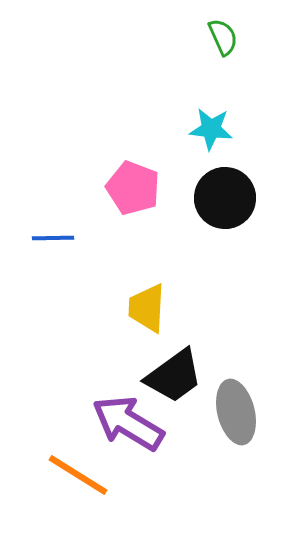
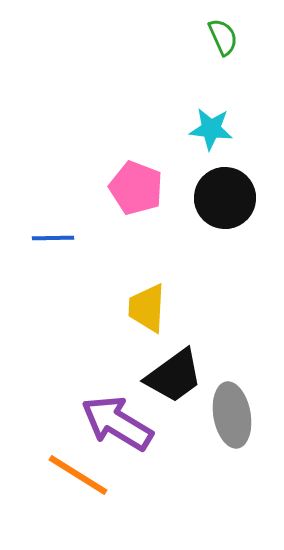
pink pentagon: moved 3 px right
gray ellipse: moved 4 px left, 3 px down; rotated 4 degrees clockwise
purple arrow: moved 11 px left
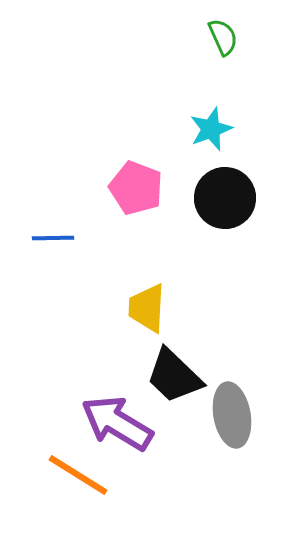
cyan star: rotated 27 degrees counterclockwise
black trapezoid: rotated 80 degrees clockwise
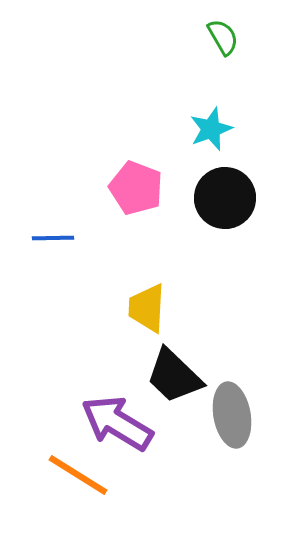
green semicircle: rotated 6 degrees counterclockwise
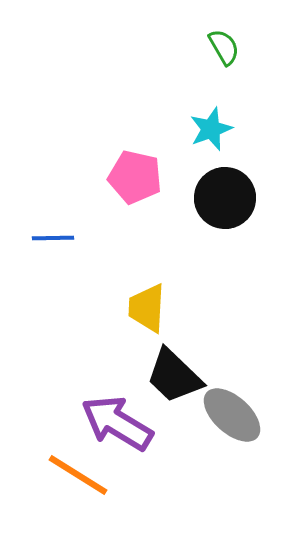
green semicircle: moved 1 px right, 10 px down
pink pentagon: moved 1 px left, 11 px up; rotated 8 degrees counterclockwise
gray ellipse: rotated 38 degrees counterclockwise
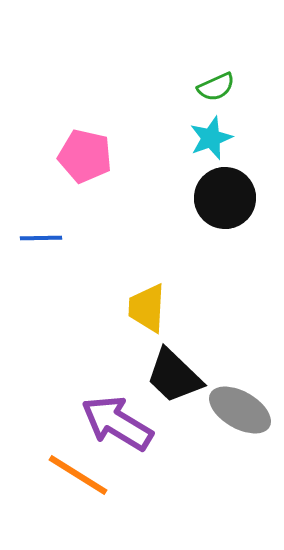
green semicircle: moved 8 px left, 40 px down; rotated 96 degrees clockwise
cyan star: moved 9 px down
pink pentagon: moved 50 px left, 21 px up
blue line: moved 12 px left
gray ellipse: moved 8 px right, 5 px up; rotated 12 degrees counterclockwise
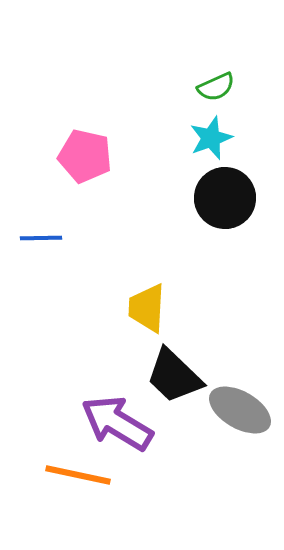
orange line: rotated 20 degrees counterclockwise
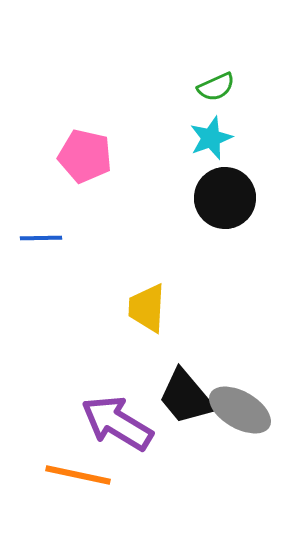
black trapezoid: moved 12 px right, 21 px down; rotated 6 degrees clockwise
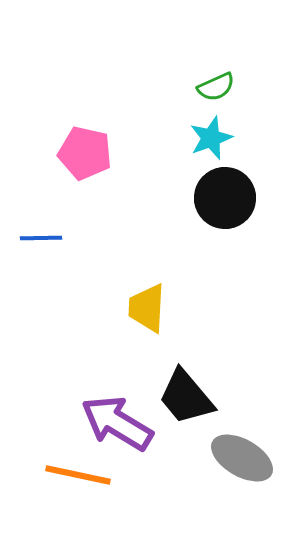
pink pentagon: moved 3 px up
gray ellipse: moved 2 px right, 48 px down
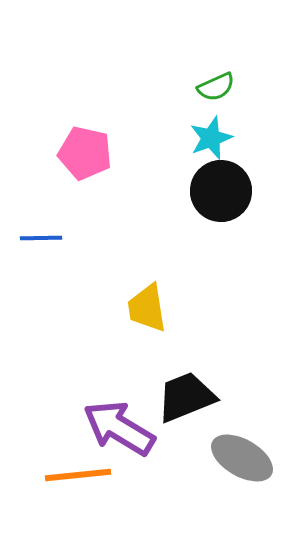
black circle: moved 4 px left, 7 px up
yellow trapezoid: rotated 12 degrees counterclockwise
black trapezoid: rotated 108 degrees clockwise
purple arrow: moved 2 px right, 5 px down
orange line: rotated 18 degrees counterclockwise
